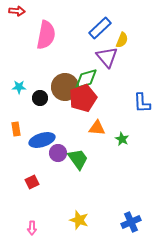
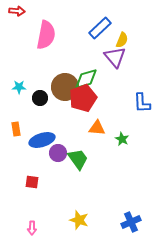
purple triangle: moved 8 px right
red square: rotated 32 degrees clockwise
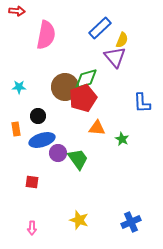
black circle: moved 2 px left, 18 px down
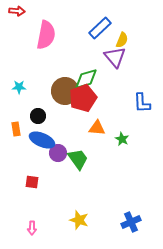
brown circle: moved 4 px down
blue ellipse: rotated 40 degrees clockwise
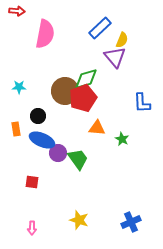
pink semicircle: moved 1 px left, 1 px up
